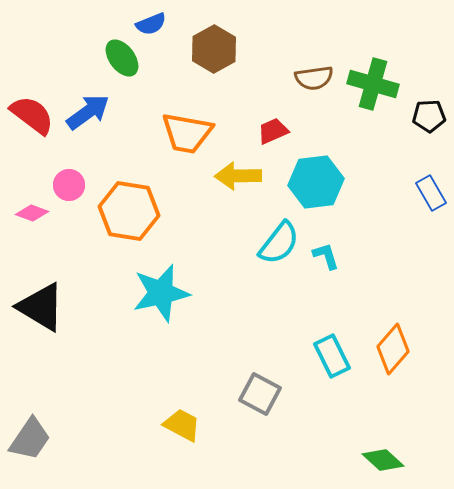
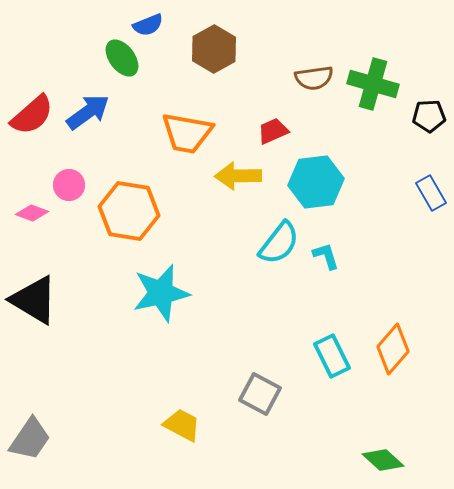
blue semicircle: moved 3 px left, 1 px down
red semicircle: rotated 102 degrees clockwise
black triangle: moved 7 px left, 7 px up
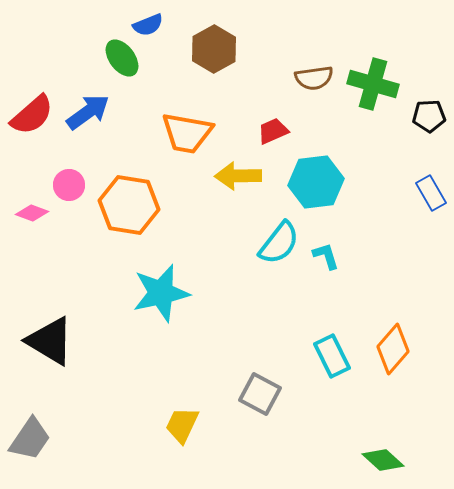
orange hexagon: moved 6 px up
black triangle: moved 16 px right, 41 px down
yellow trapezoid: rotated 93 degrees counterclockwise
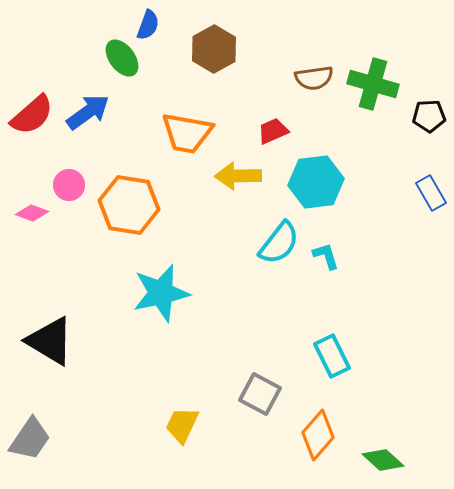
blue semicircle: rotated 48 degrees counterclockwise
orange diamond: moved 75 px left, 86 px down
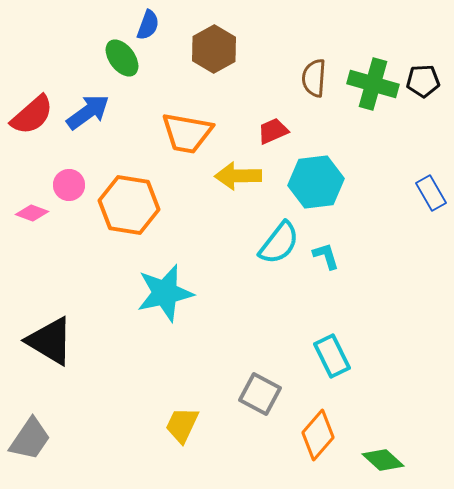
brown semicircle: rotated 102 degrees clockwise
black pentagon: moved 6 px left, 35 px up
cyan star: moved 4 px right
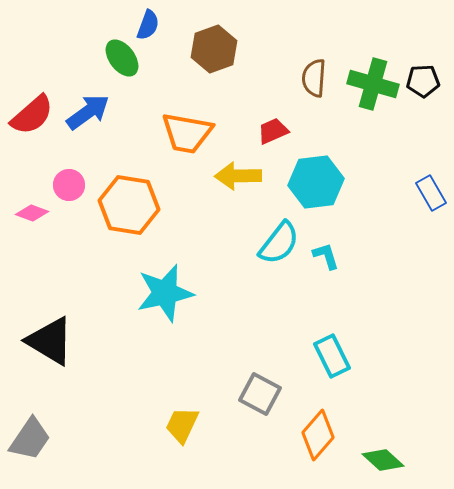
brown hexagon: rotated 9 degrees clockwise
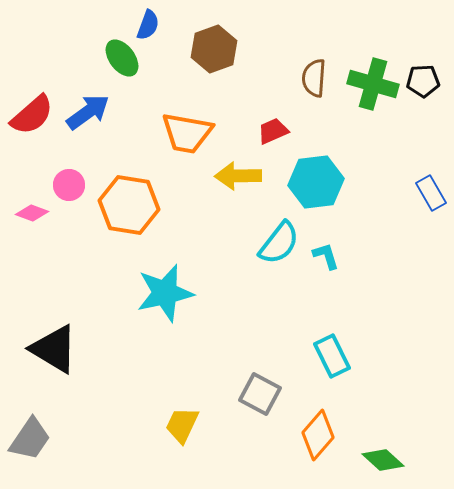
black triangle: moved 4 px right, 8 px down
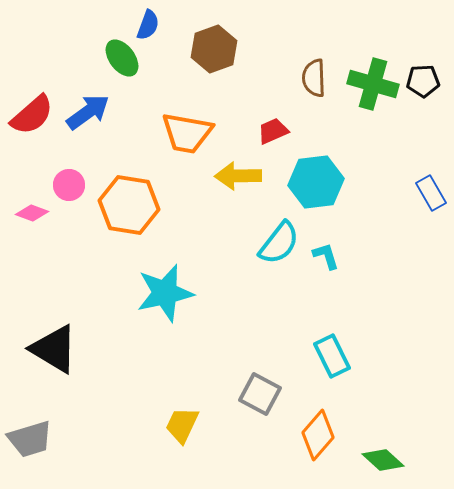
brown semicircle: rotated 6 degrees counterclockwise
gray trapezoid: rotated 39 degrees clockwise
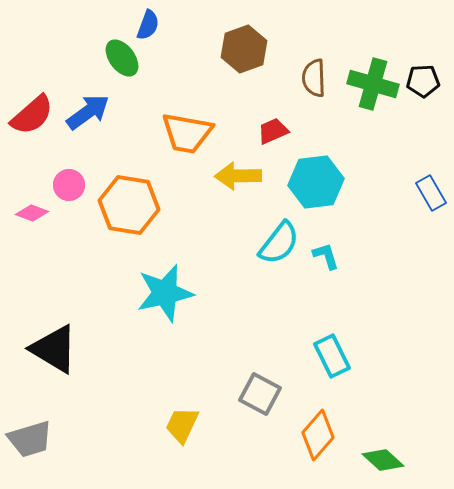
brown hexagon: moved 30 px right
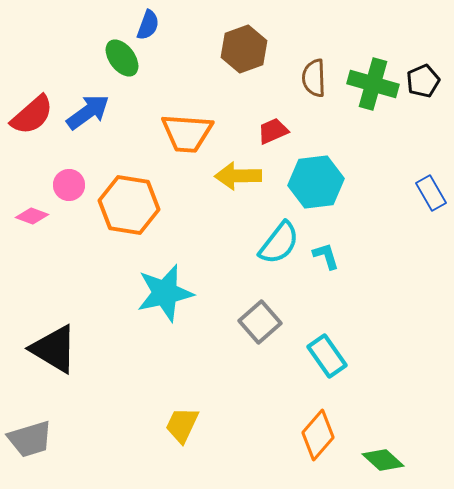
black pentagon: rotated 20 degrees counterclockwise
orange trapezoid: rotated 6 degrees counterclockwise
pink diamond: moved 3 px down
cyan rectangle: moved 5 px left; rotated 9 degrees counterclockwise
gray square: moved 72 px up; rotated 21 degrees clockwise
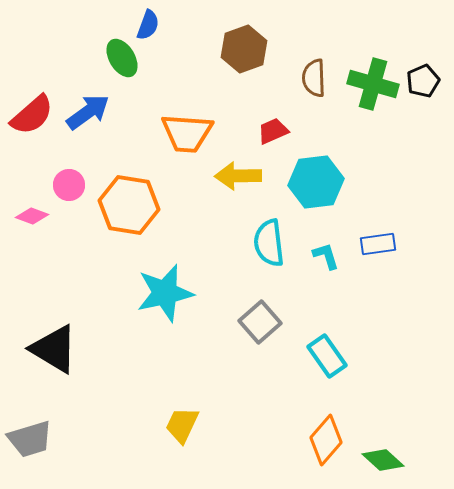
green ellipse: rotated 6 degrees clockwise
blue rectangle: moved 53 px left, 51 px down; rotated 68 degrees counterclockwise
cyan semicircle: moved 10 px left; rotated 135 degrees clockwise
orange diamond: moved 8 px right, 5 px down
